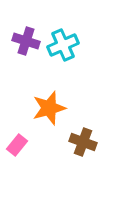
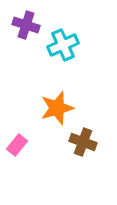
purple cross: moved 16 px up
orange star: moved 8 px right
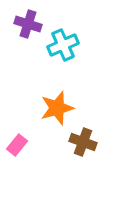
purple cross: moved 2 px right, 1 px up
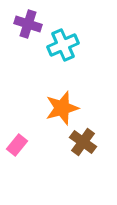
orange star: moved 5 px right
brown cross: rotated 16 degrees clockwise
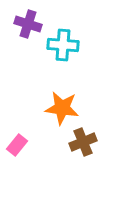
cyan cross: rotated 28 degrees clockwise
orange star: rotated 24 degrees clockwise
brown cross: rotated 32 degrees clockwise
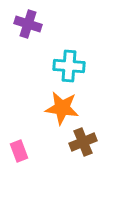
cyan cross: moved 6 px right, 21 px down
pink rectangle: moved 2 px right, 6 px down; rotated 60 degrees counterclockwise
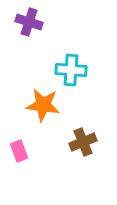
purple cross: moved 1 px right, 2 px up
cyan cross: moved 2 px right, 4 px down
orange star: moved 19 px left, 3 px up
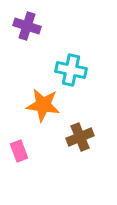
purple cross: moved 2 px left, 4 px down
cyan cross: rotated 8 degrees clockwise
brown cross: moved 3 px left, 5 px up
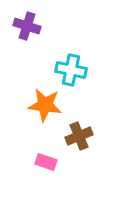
orange star: moved 2 px right
brown cross: moved 1 px left, 1 px up
pink rectangle: moved 27 px right, 11 px down; rotated 50 degrees counterclockwise
